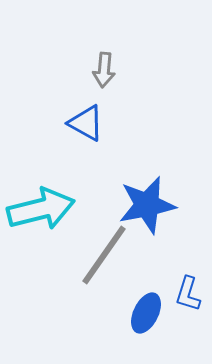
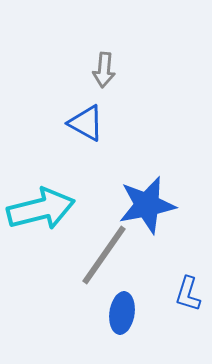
blue ellipse: moved 24 px left; rotated 18 degrees counterclockwise
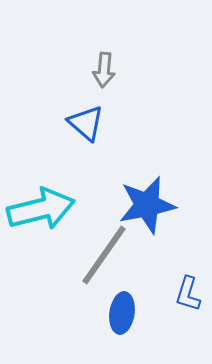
blue triangle: rotated 12 degrees clockwise
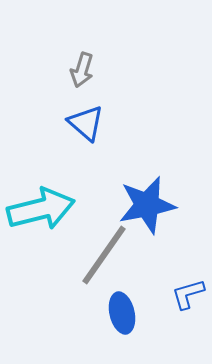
gray arrow: moved 22 px left; rotated 12 degrees clockwise
blue L-shape: rotated 57 degrees clockwise
blue ellipse: rotated 21 degrees counterclockwise
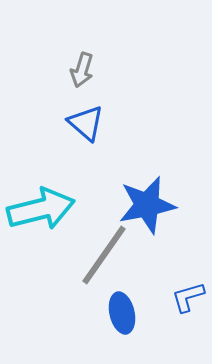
blue L-shape: moved 3 px down
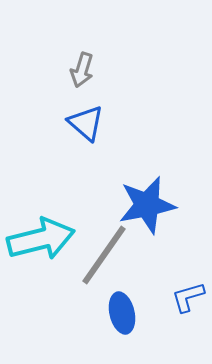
cyan arrow: moved 30 px down
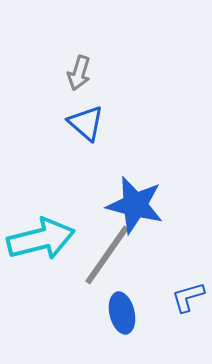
gray arrow: moved 3 px left, 3 px down
blue star: moved 12 px left; rotated 26 degrees clockwise
gray line: moved 3 px right
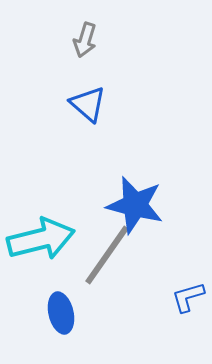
gray arrow: moved 6 px right, 33 px up
blue triangle: moved 2 px right, 19 px up
blue ellipse: moved 61 px left
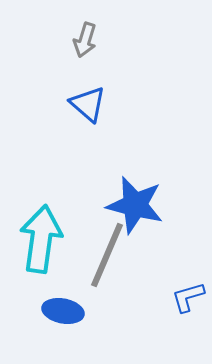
cyan arrow: rotated 68 degrees counterclockwise
gray line: rotated 12 degrees counterclockwise
blue ellipse: moved 2 px right, 2 px up; rotated 66 degrees counterclockwise
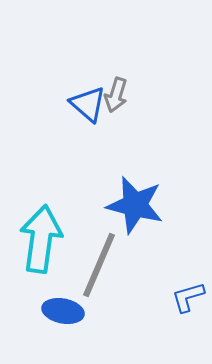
gray arrow: moved 31 px right, 55 px down
gray line: moved 8 px left, 10 px down
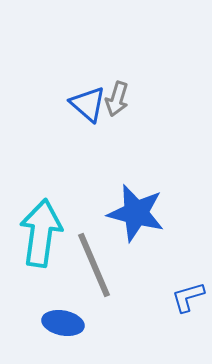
gray arrow: moved 1 px right, 4 px down
blue star: moved 1 px right, 8 px down
cyan arrow: moved 6 px up
gray line: moved 5 px left; rotated 46 degrees counterclockwise
blue ellipse: moved 12 px down
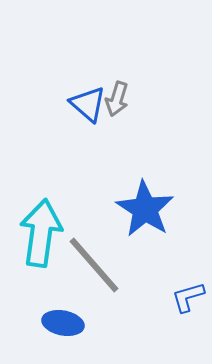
blue star: moved 9 px right, 4 px up; rotated 18 degrees clockwise
gray line: rotated 18 degrees counterclockwise
